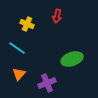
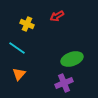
red arrow: rotated 48 degrees clockwise
purple cross: moved 17 px right
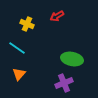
green ellipse: rotated 30 degrees clockwise
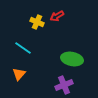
yellow cross: moved 10 px right, 2 px up
cyan line: moved 6 px right
purple cross: moved 2 px down
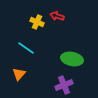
red arrow: rotated 48 degrees clockwise
cyan line: moved 3 px right
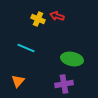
yellow cross: moved 1 px right, 3 px up
cyan line: rotated 12 degrees counterclockwise
orange triangle: moved 1 px left, 7 px down
purple cross: moved 1 px up; rotated 12 degrees clockwise
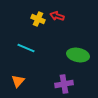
green ellipse: moved 6 px right, 4 px up
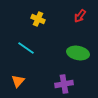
red arrow: moved 23 px right; rotated 72 degrees counterclockwise
cyan line: rotated 12 degrees clockwise
green ellipse: moved 2 px up
